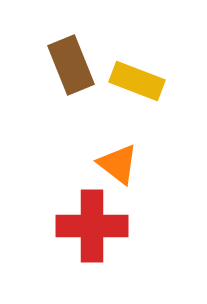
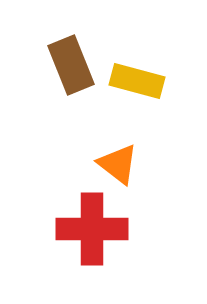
yellow rectangle: rotated 6 degrees counterclockwise
red cross: moved 3 px down
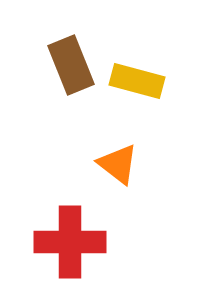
red cross: moved 22 px left, 13 px down
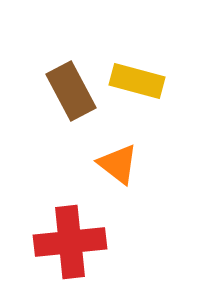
brown rectangle: moved 26 px down; rotated 6 degrees counterclockwise
red cross: rotated 6 degrees counterclockwise
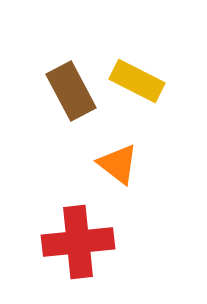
yellow rectangle: rotated 12 degrees clockwise
red cross: moved 8 px right
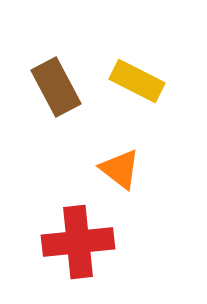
brown rectangle: moved 15 px left, 4 px up
orange triangle: moved 2 px right, 5 px down
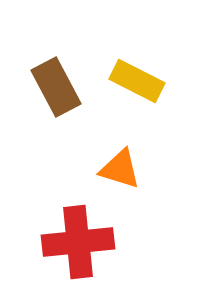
orange triangle: rotated 21 degrees counterclockwise
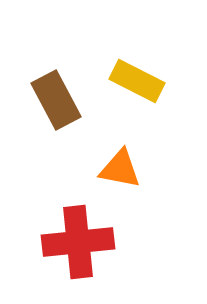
brown rectangle: moved 13 px down
orange triangle: rotated 6 degrees counterclockwise
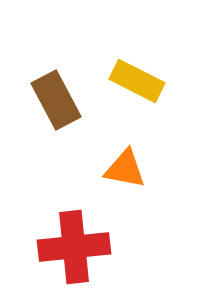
orange triangle: moved 5 px right
red cross: moved 4 px left, 5 px down
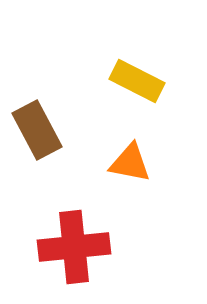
brown rectangle: moved 19 px left, 30 px down
orange triangle: moved 5 px right, 6 px up
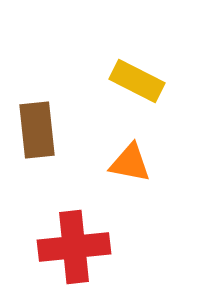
brown rectangle: rotated 22 degrees clockwise
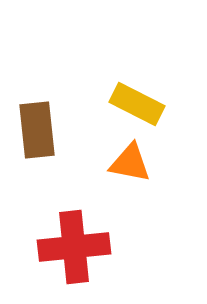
yellow rectangle: moved 23 px down
